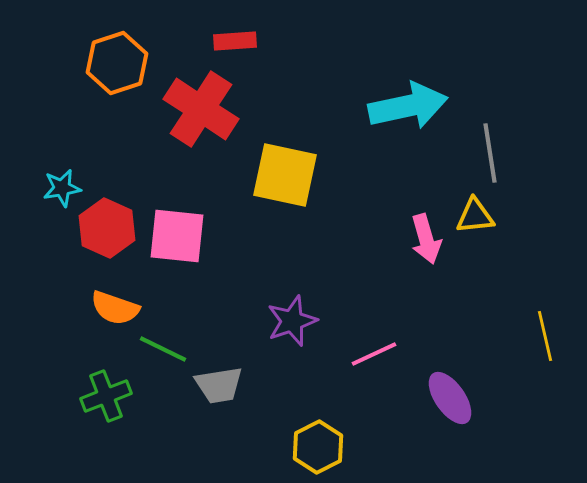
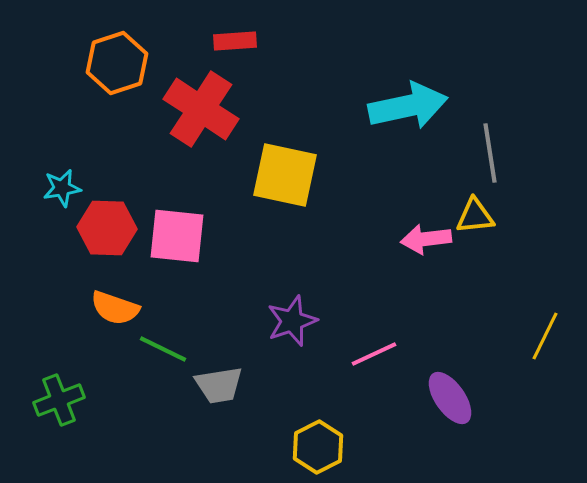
red hexagon: rotated 22 degrees counterclockwise
pink arrow: rotated 99 degrees clockwise
yellow line: rotated 39 degrees clockwise
green cross: moved 47 px left, 4 px down
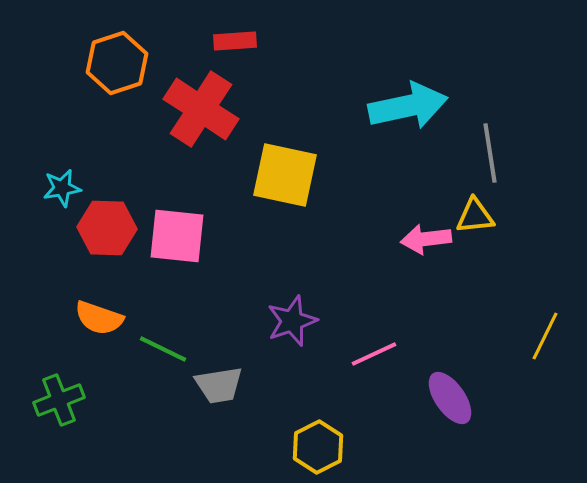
orange semicircle: moved 16 px left, 10 px down
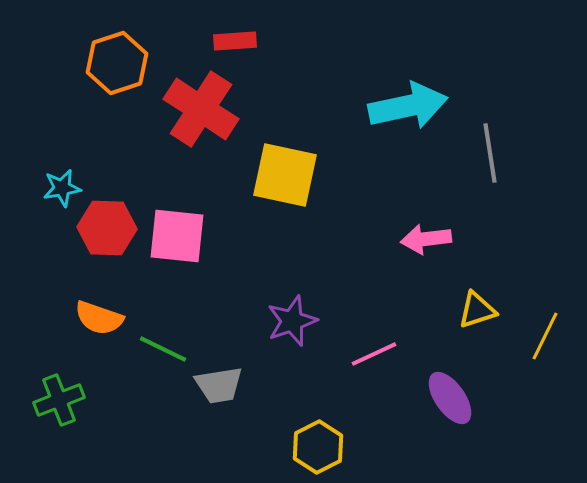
yellow triangle: moved 2 px right, 94 px down; rotated 12 degrees counterclockwise
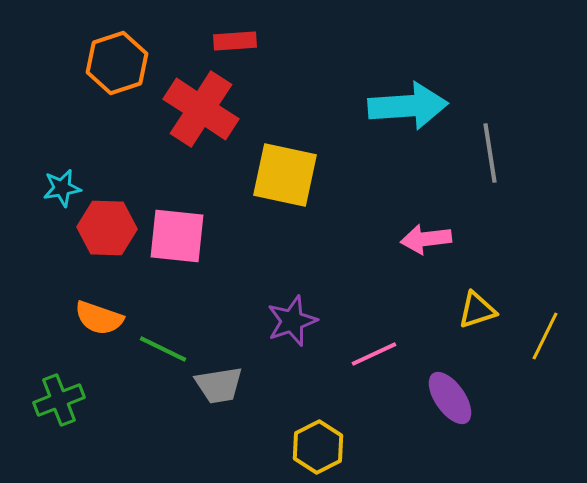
cyan arrow: rotated 8 degrees clockwise
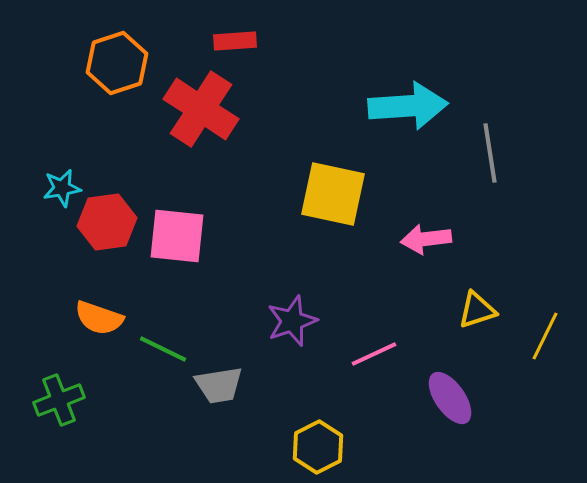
yellow square: moved 48 px right, 19 px down
red hexagon: moved 6 px up; rotated 10 degrees counterclockwise
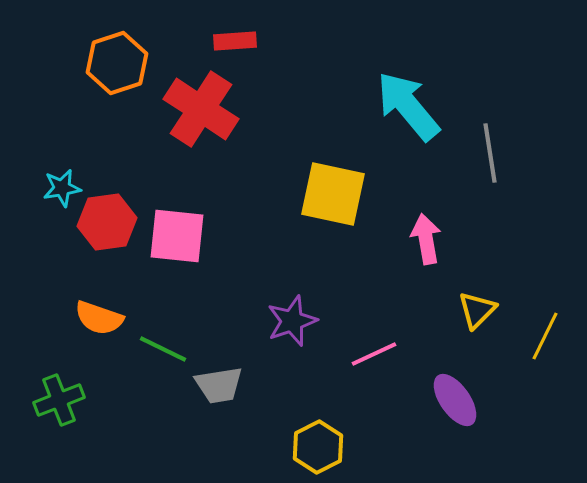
cyan arrow: rotated 126 degrees counterclockwise
pink arrow: rotated 87 degrees clockwise
yellow triangle: rotated 27 degrees counterclockwise
purple ellipse: moved 5 px right, 2 px down
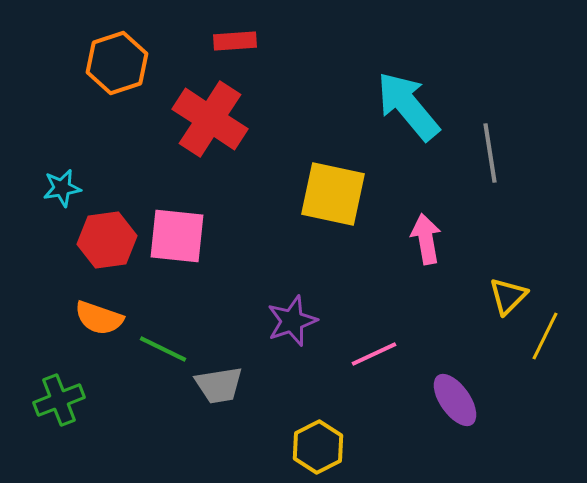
red cross: moved 9 px right, 10 px down
red hexagon: moved 18 px down
yellow triangle: moved 31 px right, 14 px up
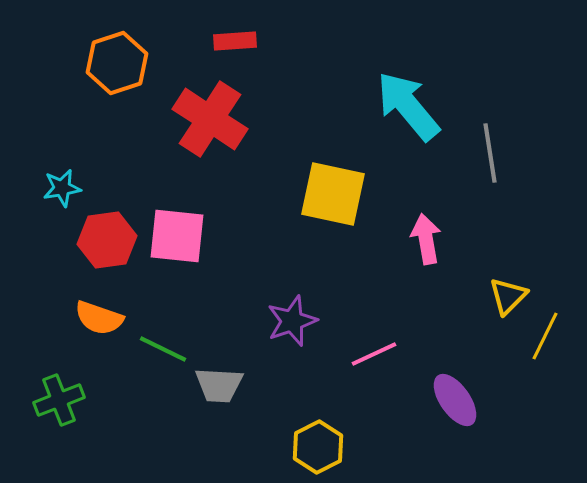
gray trapezoid: rotated 12 degrees clockwise
